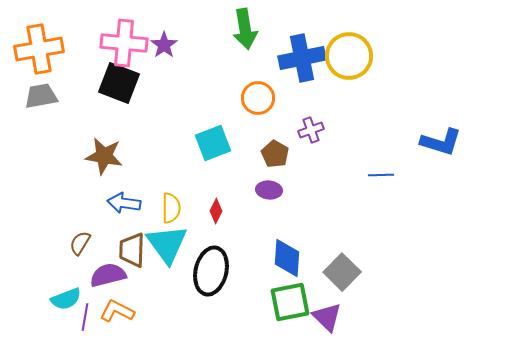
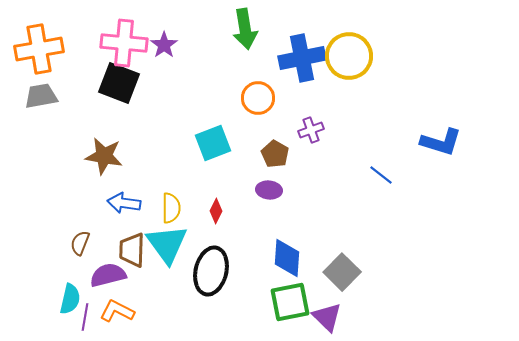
blue line: rotated 40 degrees clockwise
brown semicircle: rotated 10 degrees counterclockwise
cyan semicircle: moved 4 px right; rotated 56 degrees counterclockwise
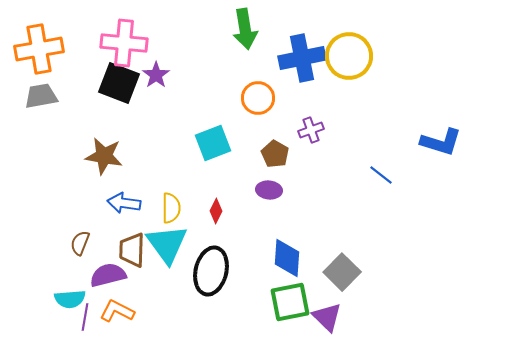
purple star: moved 8 px left, 30 px down
cyan semicircle: rotated 72 degrees clockwise
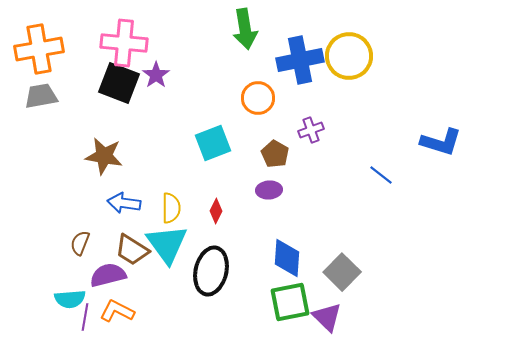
blue cross: moved 2 px left, 2 px down
purple ellipse: rotated 10 degrees counterclockwise
brown trapezoid: rotated 60 degrees counterclockwise
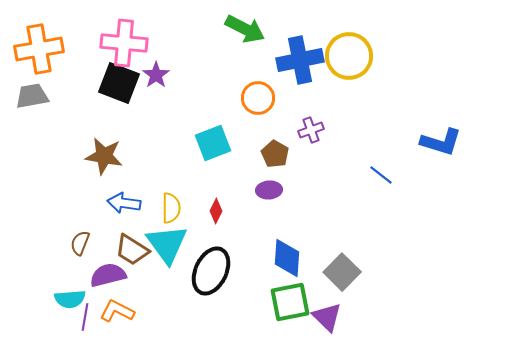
green arrow: rotated 54 degrees counterclockwise
gray trapezoid: moved 9 px left
black ellipse: rotated 12 degrees clockwise
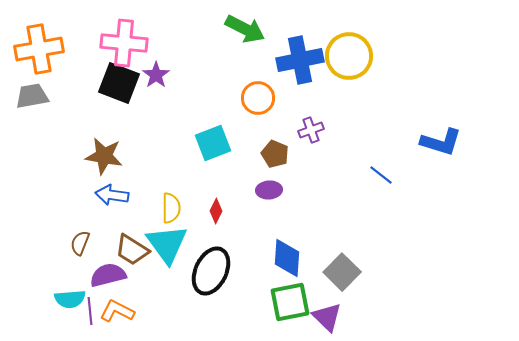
brown pentagon: rotated 8 degrees counterclockwise
blue arrow: moved 12 px left, 8 px up
purple line: moved 5 px right, 6 px up; rotated 16 degrees counterclockwise
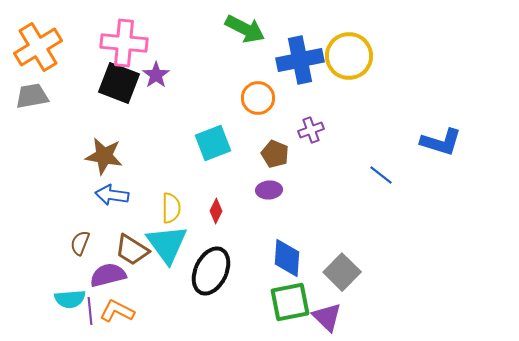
orange cross: moved 1 px left, 2 px up; rotated 21 degrees counterclockwise
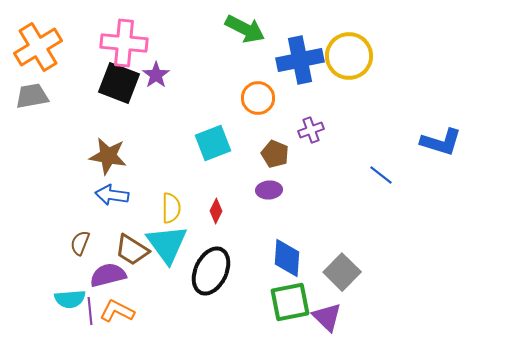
brown star: moved 4 px right
